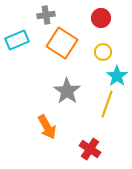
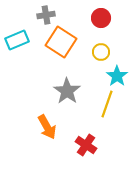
orange square: moved 1 px left, 1 px up
yellow circle: moved 2 px left
red cross: moved 4 px left, 4 px up
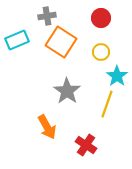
gray cross: moved 1 px right, 1 px down
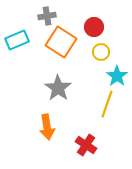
red circle: moved 7 px left, 9 px down
gray star: moved 9 px left, 3 px up
orange arrow: rotated 20 degrees clockwise
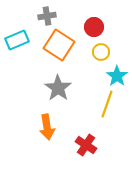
orange square: moved 2 px left, 3 px down
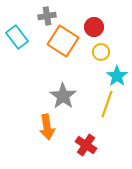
cyan rectangle: moved 3 px up; rotated 75 degrees clockwise
orange square: moved 4 px right, 4 px up
gray star: moved 5 px right, 8 px down
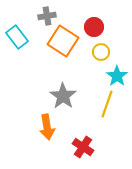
red cross: moved 3 px left, 2 px down
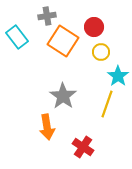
cyan star: moved 1 px right
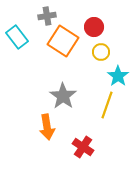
yellow line: moved 1 px down
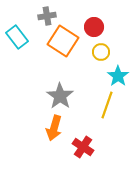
gray star: moved 3 px left
orange arrow: moved 7 px right, 1 px down; rotated 25 degrees clockwise
